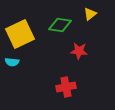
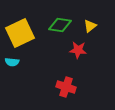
yellow triangle: moved 12 px down
yellow square: moved 1 px up
red star: moved 1 px left, 1 px up
red cross: rotated 30 degrees clockwise
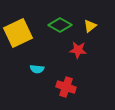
green diamond: rotated 20 degrees clockwise
yellow square: moved 2 px left
cyan semicircle: moved 25 px right, 7 px down
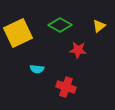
yellow triangle: moved 9 px right
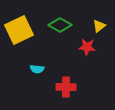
yellow square: moved 1 px right, 3 px up
red star: moved 9 px right, 3 px up
red cross: rotated 18 degrees counterclockwise
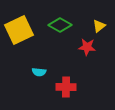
cyan semicircle: moved 2 px right, 3 px down
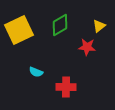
green diamond: rotated 60 degrees counterclockwise
cyan semicircle: moved 3 px left; rotated 16 degrees clockwise
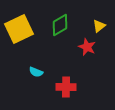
yellow square: moved 1 px up
red star: rotated 18 degrees clockwise
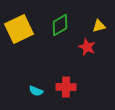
yellow triangle: rotated 24 degrees clockwise
cyan semicircle: moved 19 px down
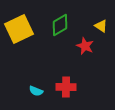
yellow triangle: moved 2 px right; rotated 48 degrees clockwise
red star: moved 2 px left, 1 px up
